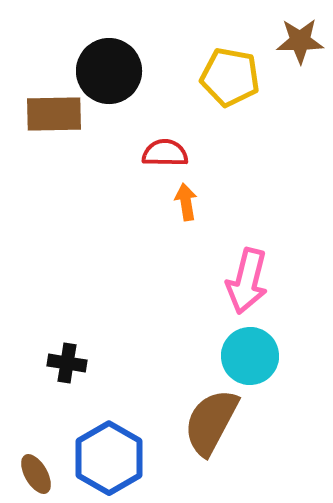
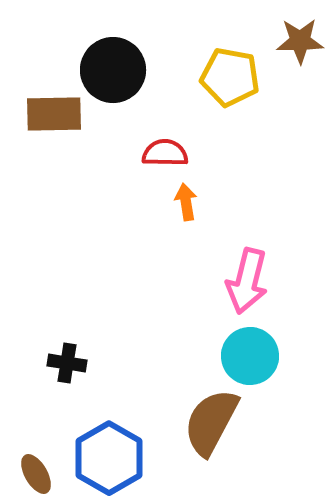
black circle: moved 4 px right, 1 px up
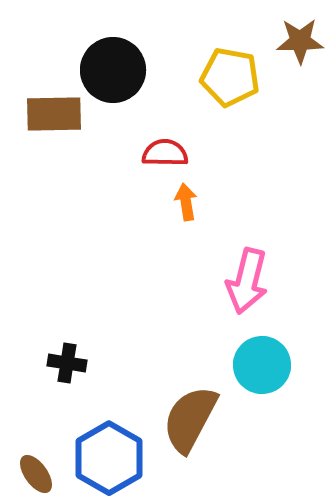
cyan circle: moved 12 px right, 9 px down
brown semicircle: moved 21 px left, 3 px up
brown ellipse: rotated 6 degrees counterclockwise
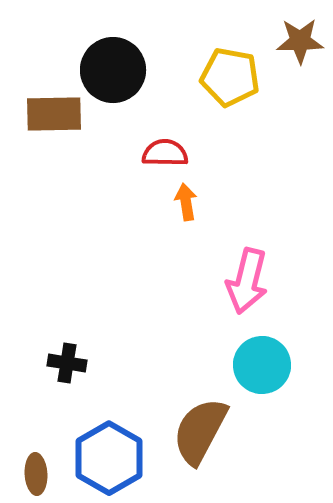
brown semicircle: moved 10 px right, 12 px down
brown ellipse: rotated 33 degrees clockwise
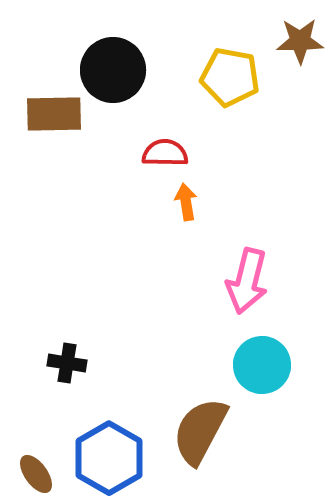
brown ellipse: rotated 33 degrees counterclockwise
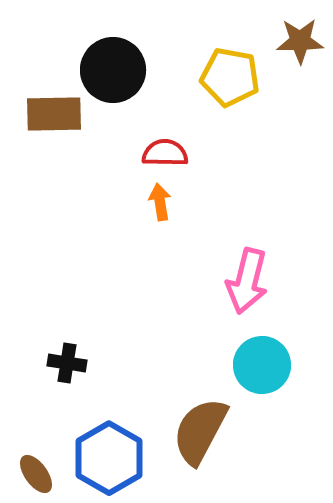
orange arrow: moved 26 px left
